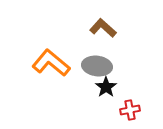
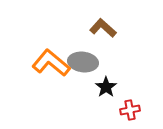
gray ellipse: moved 14 px left, 4 px up
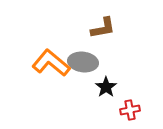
brown L-shape: rotated 128 degrees clockwise
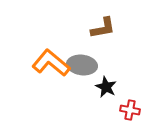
gray ellipse: moved 1 px left, 3 px down
black star: rotated 10 degrees counterclockwise
red cross: rotated 24 degrees clockwise
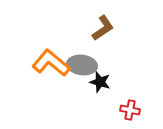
brown L-shape: rotated 24 degrees counterclockwise
black star: moved 6 px left, 5 px up; rotated 10 degrees counterclockwise
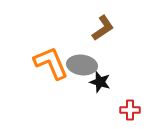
orange L-shape: rotated 27 degrees clockwise
red cross: rotated 12 degrees counterclockwise
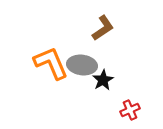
black star: moved 3 px right, 2 px up; rotated 25 degrees clockwise
red cross: rotated 24 degrees counterclockwise
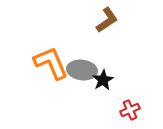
brown L-shape: moved 4 px right, 8 px up
gray ellipse: moved 5 px down
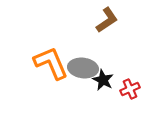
gray ellipse: moved 1 px right, 2 px up
black star: rotated 15 degrees counterclockwise
red cross: moved 21 px up
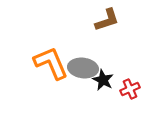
brown L-shape: rotated 16 degrees clockwise
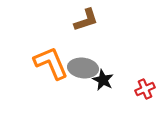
brown L-shape: moved 21 px left
red cross: moved 15 px right
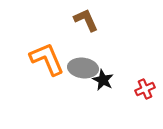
brown L-shape: rotated 96 degrees counterclockwise
orange L-shape: moved 4 px left, 4 px up
